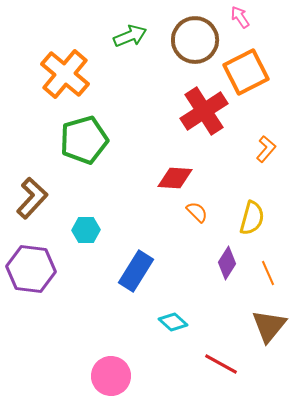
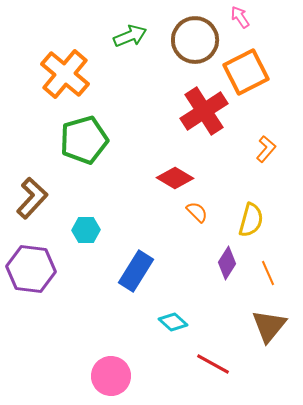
red diamond: rotated 27 degrees clockwise
yellow semicircle: moved 1 px left, 2 px down
red line: moved 8 px left
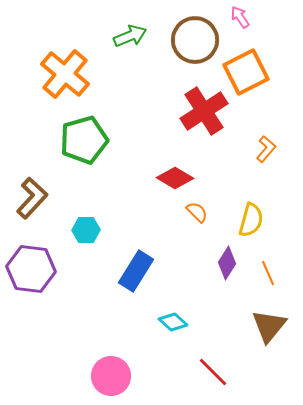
red line: moved 8 px down; rotated 16 degrees clockwise
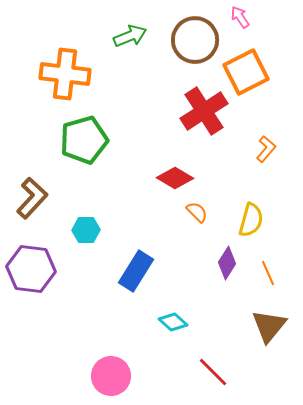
orange cross: rotated 33 degrees counterclockwise
